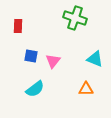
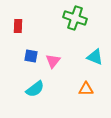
cyan triangle: moved 2 px up
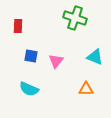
pink triangle: moved 3 px right
cyan semicircle: moved 6 px left; rotated 60 degrees clockwise
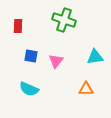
green cross: moved 11 px left, 2 px down
cyan triangle: rotated 30 degrees counterclockwise
